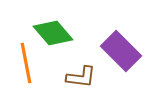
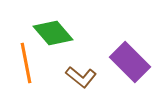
purple rectangle: moved 9 px right, 11 px down
brown L-shape: rotated 32 degrees clockwise
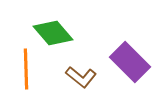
orange line: moved 6 px down; rotated 9 degrees clockwise
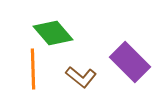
orange line: moved 7 px right
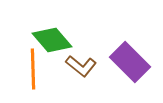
green diamond: moved 1 px left, 7 px down
brown L-shape: moved 11 px up
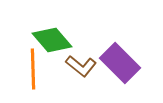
purple rectangle: moved 10 px left, 1 px down
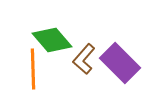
brown L-shape: moved 3 px right, 7 px up; rotated 92 degrees clockwise
